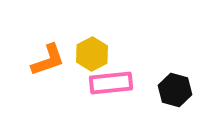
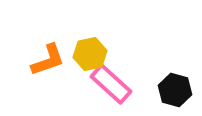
yellow hexagon: moved 2 px left; rotated 16 degrees clockwise
pink rectangle: moved 1 px down; rotated 48 degrees clockwise
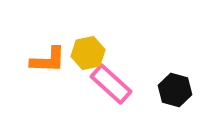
yellow hexagon: moved 2 px left, 1 px up
orange L-shape: rotated 21 degrees clockwise
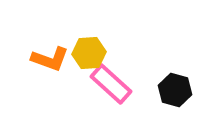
yellow hexagon: moved 1 px right; rotated 8 degrees clockwise
orange L-shape: moved 2 px right, 1 px up; rotated 18 degrees clockwise
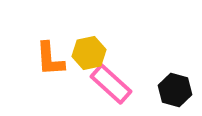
yellow hexagon: rotated 8 degrees counterclockwise
orange L-shape: rotated 66 degrees clockwise
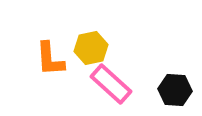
yellow hexagon: moved 2 px right, 5 px up
black hexagon: rotated 12 degrees counterclockwise
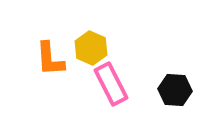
yellow hexagon: rotated 24 degrees counterclockwise
pink rectangle: rotated 21 degrees clockwise
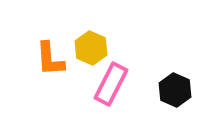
pink rectangle: rotated 54 degrees clockwise
black hexagon: rotated 20 degrees clockwise
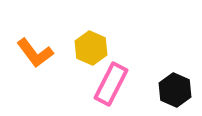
orange L-shape: moved 15 px left, 6 px up; rotated 33 degrees counterclockwise
